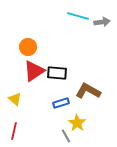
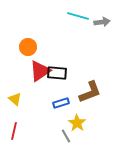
red triangle: moved 6 px right
brown L-shape: moved 2 px right, 1 px down; rotated 130 degrees clockwise
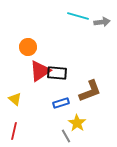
brown L-shape: moved 1 px up
